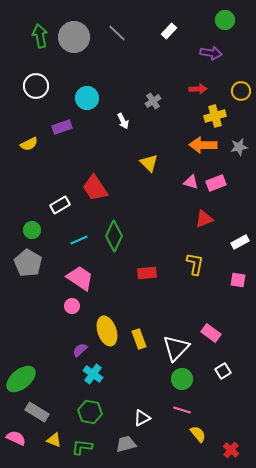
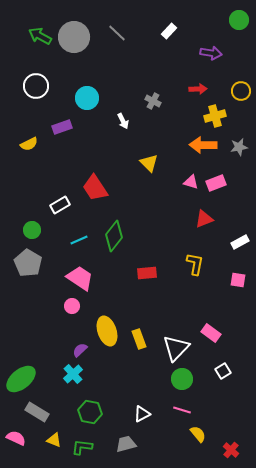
green circle at (225, 20): moved 14 px right
green arrow at (40, 36): rotated 50 degrees counterclockwise
gray cross at (153, 101): rotated 28 degrees counterclockwise
green diamond at (114, 236): rotated 12 degrees clockwise
cyan cross at (93, 374): moved 20 px left; rotated 12 degrees clockwise
white triangle at (142, 418): moved 4 px up
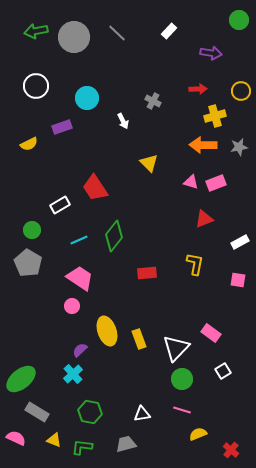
green arrow at (40, 36): moved 4 px left, 5 px up; rotated 40 degrees counterclockwise
white triangle at (142, 414): rotated 18 degrees clockwise
yellow semicircle at (198, 434): rotated 72 degrees counterclockwise
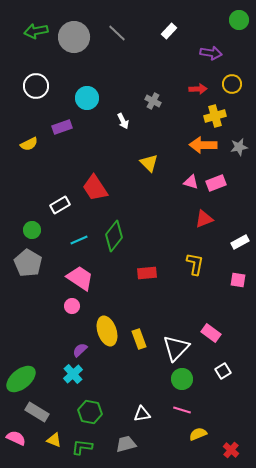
yellow circle at (241, 91): moved 9 px left, 7 px up
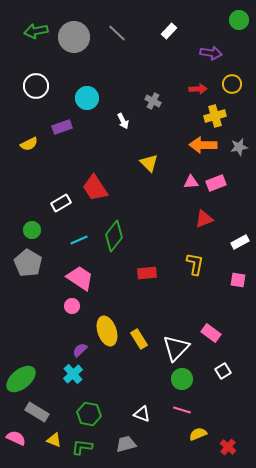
pink triangle at (191, 182): rotated 21 degrees counterclockwise
white rectangle at (60, 205): moved 1 px right, 2 px up
yellow rectangle at (139, 339): rotated 12 degrees counterclockwise
green hexagon at (90, 412): moved 1 px left, 2 px down
white triangle at (142, 414): rotated 30 degrees clockwise
red cross at (231, 450): moved 3 px left, 3 px up
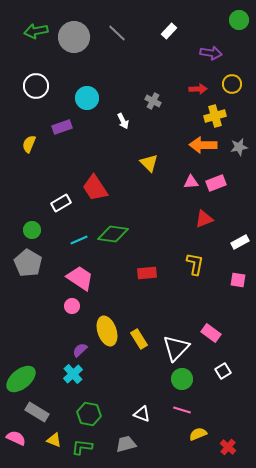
yellow semicircle at (29, 144): rotated 138 degrees clockwise
green diamond at (114, 236): moved 1 px left, 2 px up; rotated 60 degrees clockwise
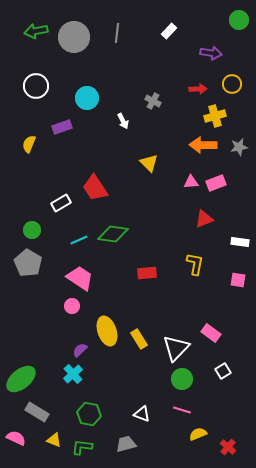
gray line at (117, 33): rotated 54 degrees clockwise
white rectangle at (240, 242): rotated 36 degrees clockwise
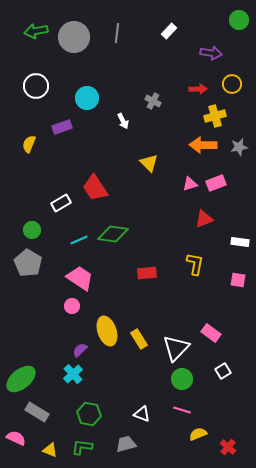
pink triangle at (191, 182): moved 1 px left, 2 px down; rotated 14 degrees counterclockwise
yellow triangle at (54, 440): moved 4 px left, 10 px down
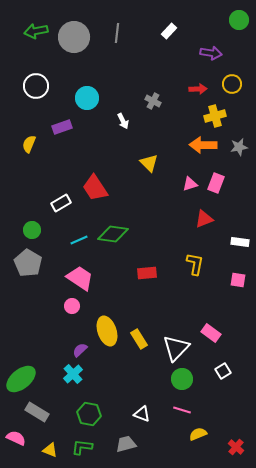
pink rectangle at (216, 183): rotated 48 degrees counterclockwise
red cross at (228, 447): moved 8 px right
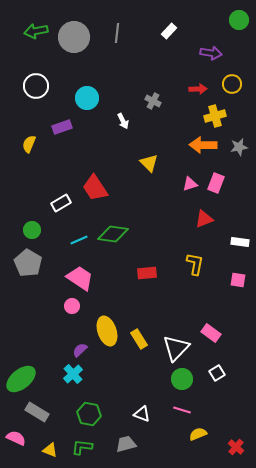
white square at (223, 371): moved 6 px left, 2 px down
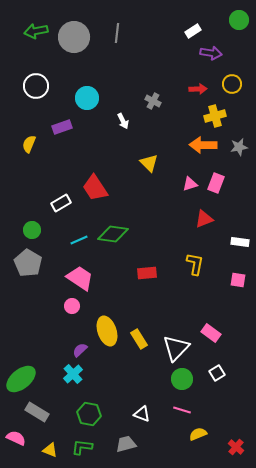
white rectangle at (169, 31): moved 24 px right; rotated 14 degrees clockwise
